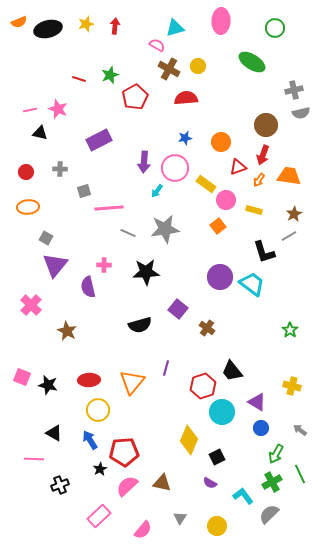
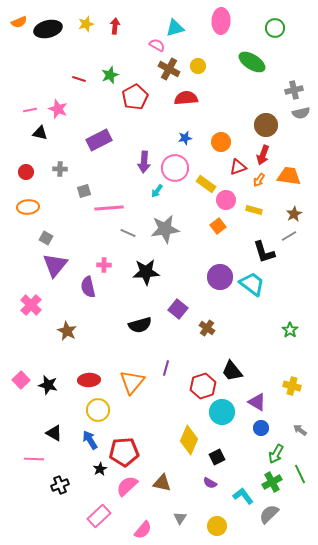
pink square at (22, 377): moved 1 px left, 3 px down; rotated 24 degrees clockwise
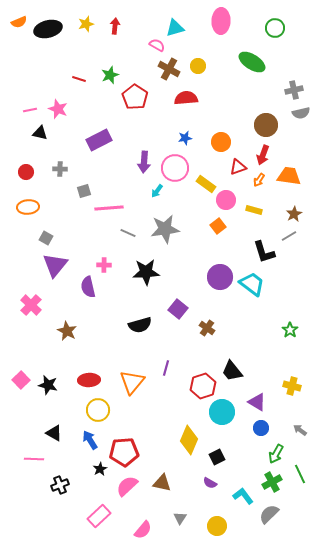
red pentagon at (135, 97): rotated 10 degrees counterclockwise
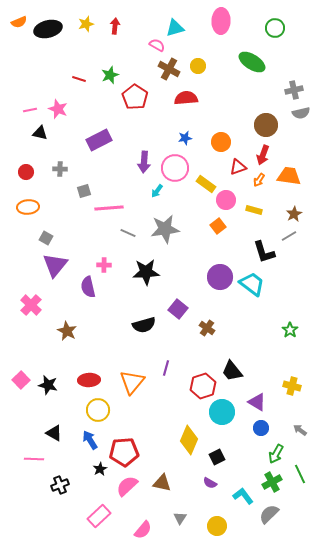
black semicircle at (140, 325): moved 4 px right
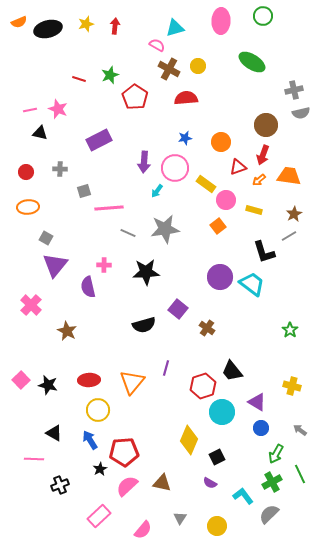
green circle at (275, 28): moved 12 px left, 12 px up
orange arrow at (259, 180): rotated 16 degrees clockwise
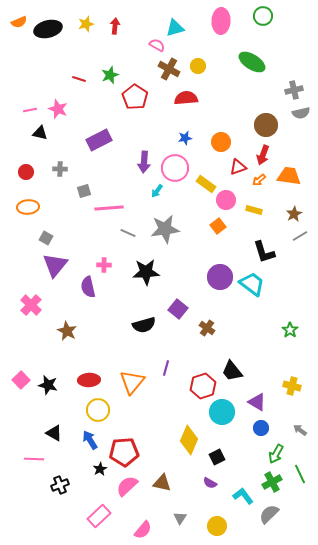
gray line at (289, 236): moved 11 px right
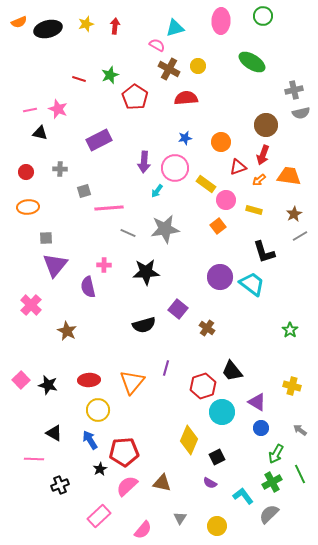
gray square at (46, 238): rotated 32 degrees counterclockwise
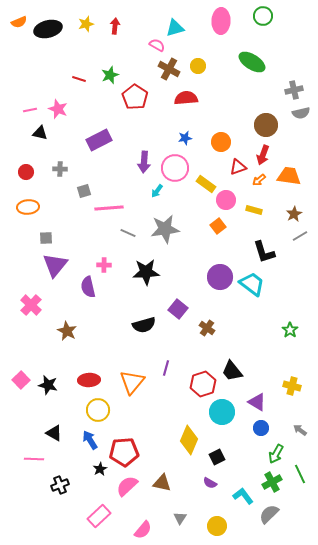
red hexagon at (203, 386): moved 2 px up
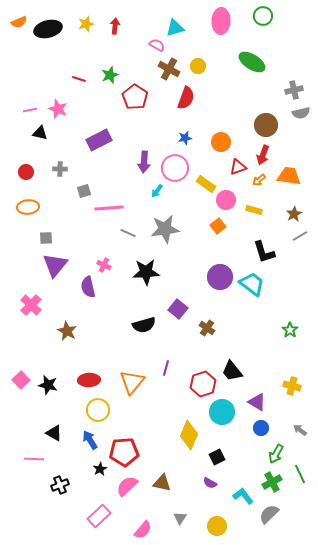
red semicircle at (186, 98): rotated 115 degrees clockwise
pink cross at (104, 265): rotated 24 degrees clockwise
yellow diamond at (189, 440): moved 5 px up
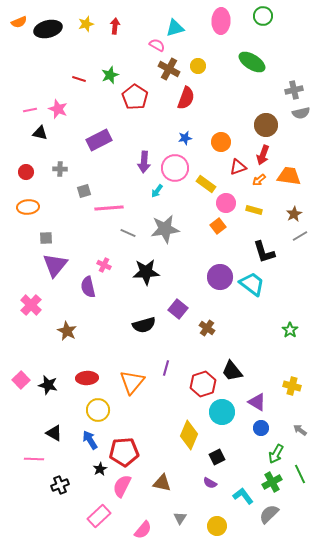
pink circle at (226, 200): moved 3 px down
red ellipse at (89, 380): moved 2 px left, 2 px up
pink semicircle at (127, 486): moved 5 px left; rotated 20 degrees counterclockwise
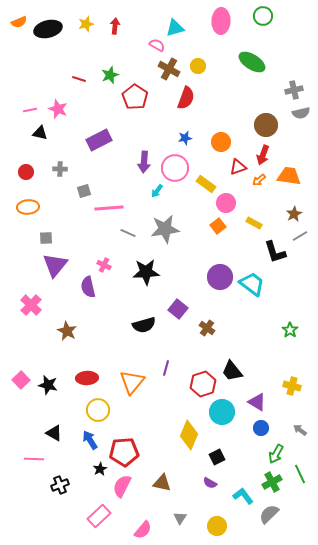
yellow rectangle at (254, 210): moved 13 px down; rotated 14 degrees clockwise
black L-shape at (264, 252): moved 11 px right
